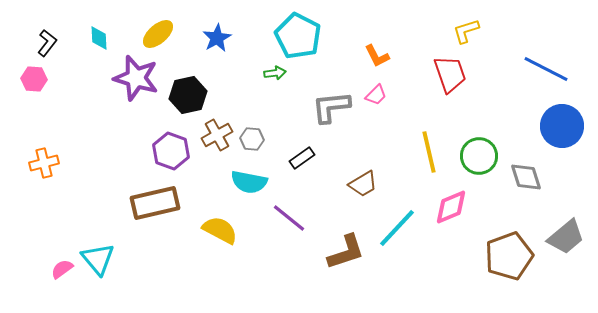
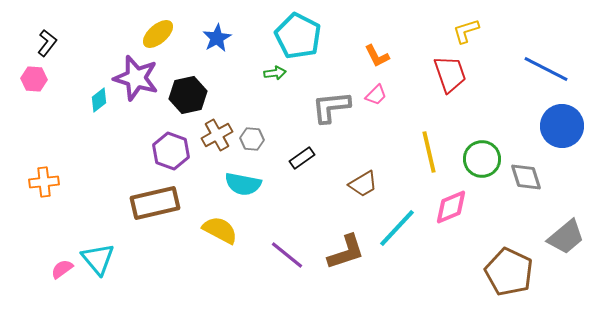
cyan diamond: moved 62 px down; rotated 55 degrees clockwise
green circle: moved 3 px right, 3 px down
orange cross: moved 19 px down; rotated 8 degrees clockwise
cyan semicircle: moved 6 px left, 2 px down
purple line: moved 2 px left, 37 px down
brown pentagon: moved 16 px down; rotated 27 degrees counterclockwise
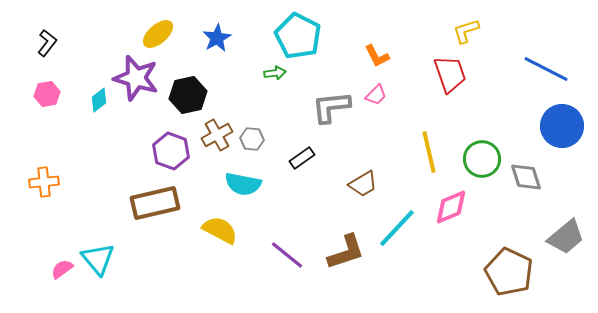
pink hexagon: moved 13 px right, 15 px down; rotated 15 degrees counterclockwise
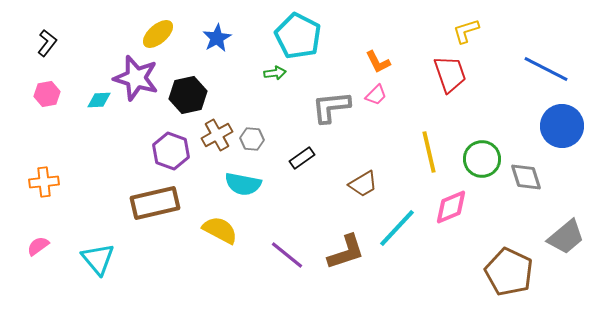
orange L-shape: moved 1 px right, 6 px down
cyan diamond: rotated 35 degrees clockwise
pink semicircle: moved 24 px left, 23 px up
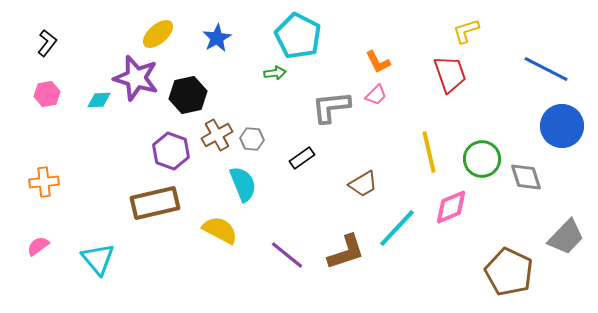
cyan semicircle: rotated 123 degrees counterclockwise
gray trapezoid: rotated 6 degrees counterclockwise
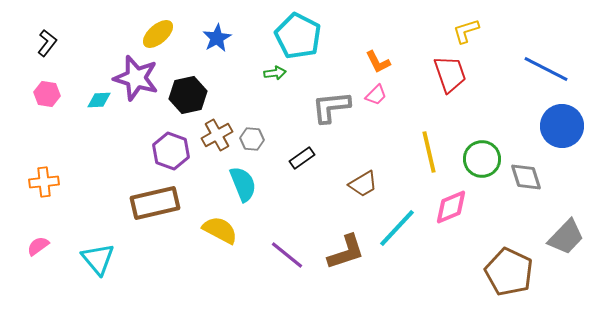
pink hexagon: rotated 20 degrees clockwise
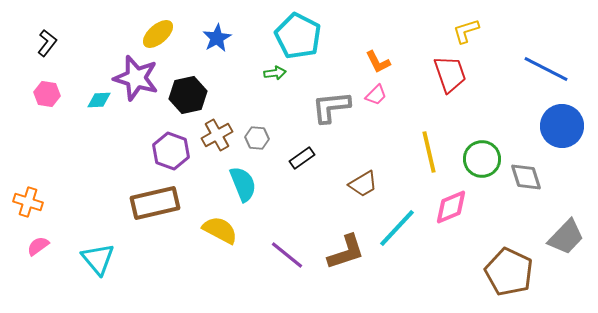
gray hexagon: moved 5 px right, 1 px up
orange cross: moved 16 px left, 20 px down; rotated 24 degrees clockwise
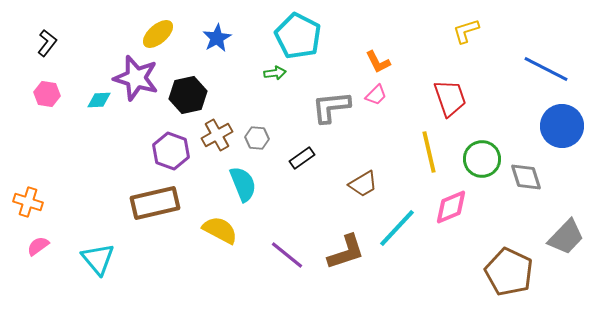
red trapezoid: moved 24 px down
